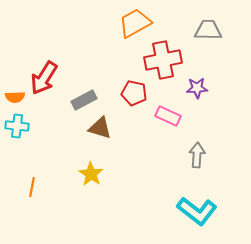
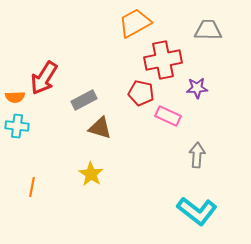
red pentagon: moved 7 px right
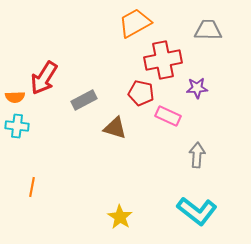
brown triangle: moved 15 px right
yellow star: moved 29 px right, 43 px down
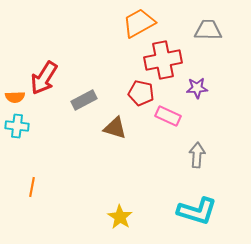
orange trapezoid: moved 4 px right
cyan L-shape: rotated 21 degrees counterclockwise
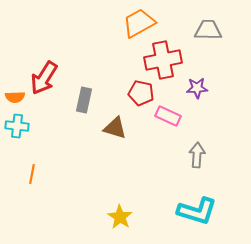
gray rectangle: rotated 50 degrees counterclockwise
orange line: moved 13 px up
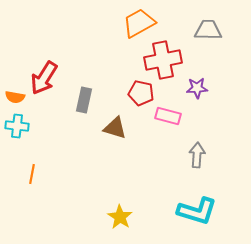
orange semicircle: rotated 12 degrees clockwise
pink rectangle: rotated 10 degrees counterclockwise
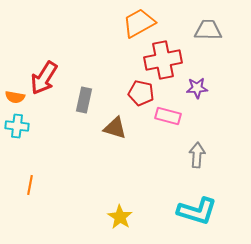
orange line: moved 2 px left, 11 px down
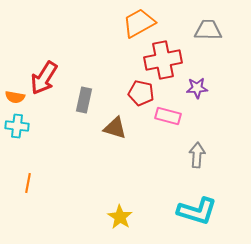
orange line: moved 2 px left, 2 px up
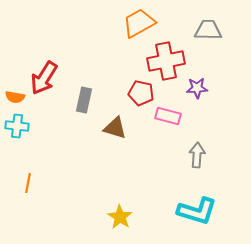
red cross: moved 3 px right, 1 px down
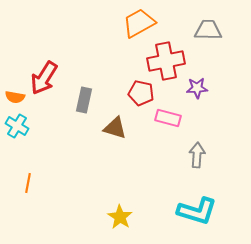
pink rectangle: moved 2 px down
cyan cross: rotated 25 degrees clockwise
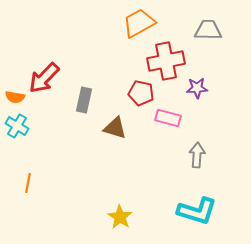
red arrow: rotated 12 degrees clockwise
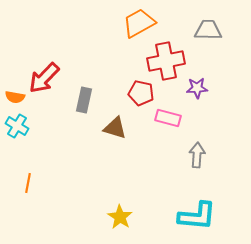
cyan L-shape: moved 5 px down; rotated 12 degrees counterclockwise
